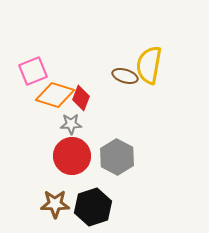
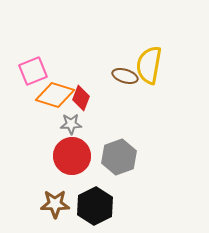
gray hexagon: moved 2 px right; rotated 12 degrees clockwise
black hexagon: moved 2 px right, 1 px up; rotated 9 degrees counterclockwise
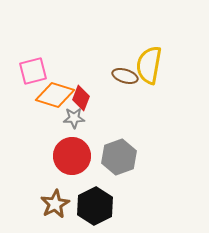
pink square: rotated 8 degrees clockwise
gray star: moved 3 px right, 6 px up
brown star: rotated 28 degrees counterclockwise
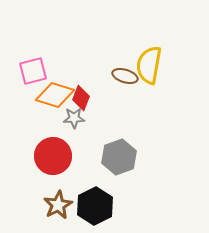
red circle: moved 19 px left
brown star: moved 3 px right, 1 px down
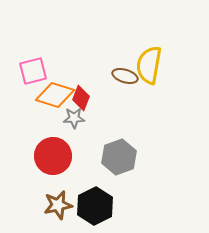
brown star: rotated 16 degrees clockwise
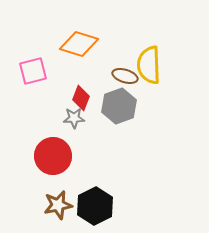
yellow semicircle: rotated 12 degrees counterclockwise
orange diamond: moved 24 px right, 51 px up
gray hexagon: moved 51 px up
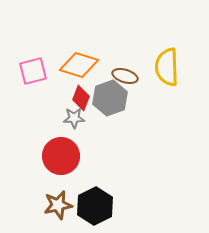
orange diamond: moved 21 px down
yellow semicircle: moved 18 px right, 2 px down
gray hexagon: moved 9 px left, 8 px up
red circle: moved 8 px right
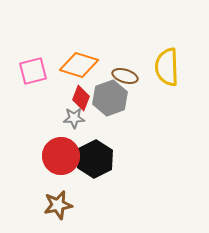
black hexagon: moved 47 px up
